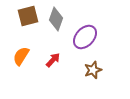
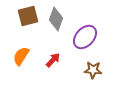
brown star: rotated 24 degrees clockwise
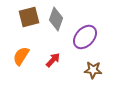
brown square: moved 1 px right, 1 px down
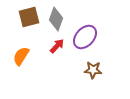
red arrow: moved 4 px right, 14 px up
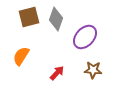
red arrow: moved 27 px down
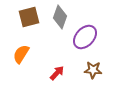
gray diamond: moved 4 px right, 2 px up
orange semicircle: moved 2 px up
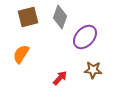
brown square: moved 1 px left
red arrow: moved 3 px right, 5 px down
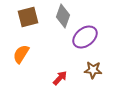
gray diamond: moved 3 px right, 1 px up
purple ellipse: rotated 10 degrees clockwise
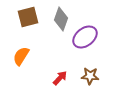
gray diamond: moved 2 px left, 3 px down
orange semicircle: moved 2 px down
brown star: moved 3 px left, 6 px down
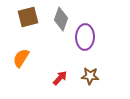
purple ellipse: rotated 50 degrees counterclockwise
orange semicircle: moved 2 px down
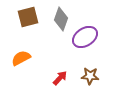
purple ellipse: rotated 55 degrees clockwise
orange semicircle: rotated 30 degrees clockwise
